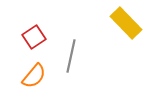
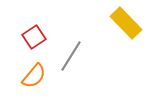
gray line: rotated 20 degrees clockwise
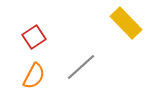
gray line: moved 10 px right, 11 px down; rotated 16 degrees clockwise
orange semicircle: rotated 12 degrees counterclockwise
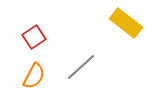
yellow rectangle: rotated 8 degrees counterclockwise
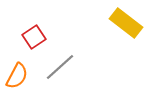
gray line: moved 21 px left
orange semicircle: moved 17 px left
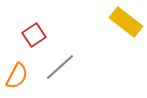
yellow rectangle: moved 1 px up
red square: moved 2 px up
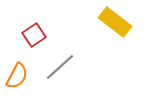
yellow rectangle: moved 11 px left
